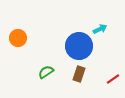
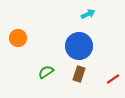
cyan arrow: moved 12 px left, 15 px up
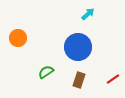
cyan arrow: rotated 16 degrees counterclockwise
blue circle: moved 1 px left, 1 px down
brown rectangle: moved 6 px down
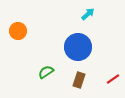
orange circle: moved 7 px up
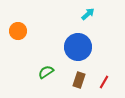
red line: moved 9 px left, 3 px down; rotated 24 degrees counterclockwise
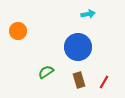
cyan arrow: rotated 32 degrees clockwise
brown rectangle: rotated 35 degrees counterclockwise
